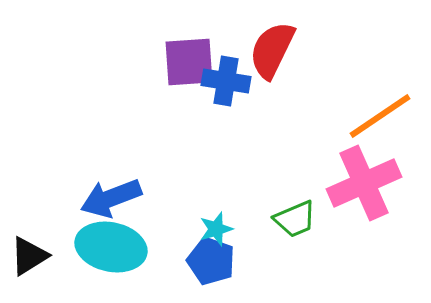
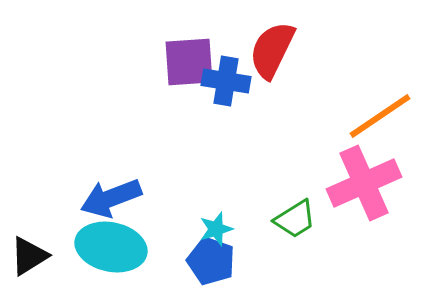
green trapezoid: rotated 9 degrees counterclockwise
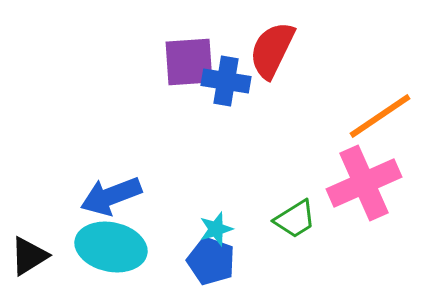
blue arrow: moved 2 px up
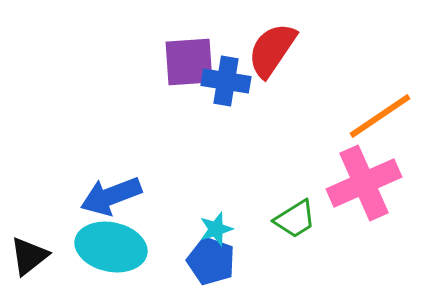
red semicircle: rotated 8 degrees clockwise
black triangle: rotated 6 degrees counterclockwise
